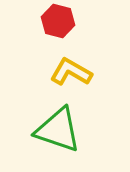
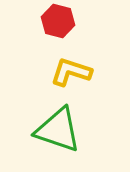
yellow L-shape: rotated 12 degrees counterclockwise
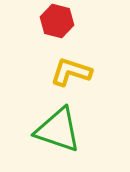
red hexagon: moved 1 px left
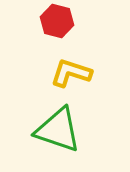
yellow L-shape: moved 1 px down
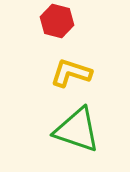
green triangle: moved 19 px right
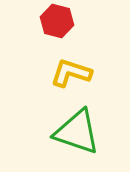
green triangle: moved 2 px down
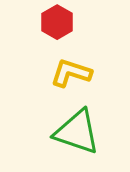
red hexagon: moved 1 px down; rotated 16 degrees clockwise
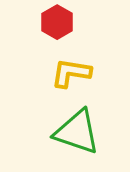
yellow L-shape: rotated 9 degrees counterclockwise
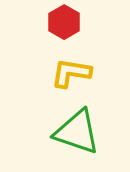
red hexagon: moved 7 px right
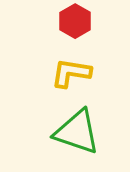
red hexagon: moved 11 px right, 1 px up
